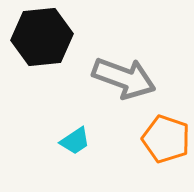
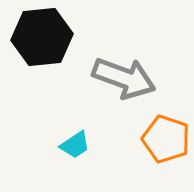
cyan trapezoid: moved 4 px down
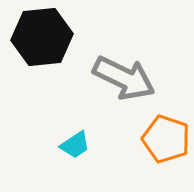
gray arrow: rotated 6 degrees clockwise
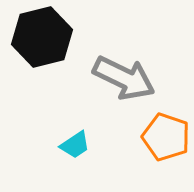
black hexagon: rotated 8 degrees counterclockwise
orange pentagon: moved 2 px up
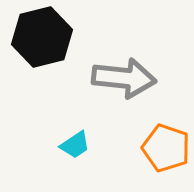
gray arrow: rotated 20 degrees counterclockwise
orange pentagon: moved 11 px down
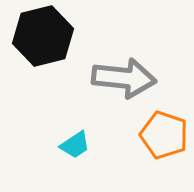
black hexagon: moved 1 px right, 1 px up
orange pentagon: moved 2 px left, 13 px up
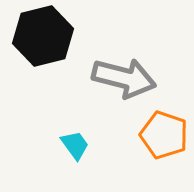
gray arrow: rotated 8 degrees clockwise
cyan trapezoid: rotated 92 degrees counterclockwise
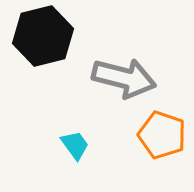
orange pentagon: moved 2 px left
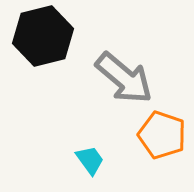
gray arrow: rotated 26 degrees clockwise
cyan trapezoid: moved 15 px right, 15 px down
